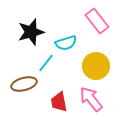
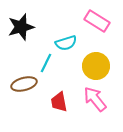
pink rectangle: rotated 20 degrees counterclockwise
black star: moved 10 px left, 5 px up
cyan line: rotated 12 degrees counterclockwise
pink arrow: moved 4 px right
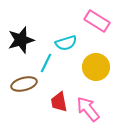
black star: moved 13 px down
yellow circle: moved 1 px down
pink arrow: moved 7 px left, 10 px down
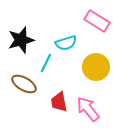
brown ellipse: rotated 45 degrees clockwise
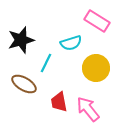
cyan semicircle: moved 5 px right
yellow circle: moved 1 px down
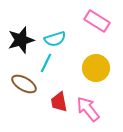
cyan semicircle: moved 16 px left, 4 px up
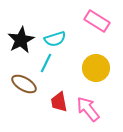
black star: rotated 12 degrees counterclockwise
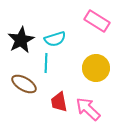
cyan line: rotated 24 degrees counterclockwise
pink arrow: rotated 8 degrees counterclockwise
